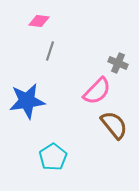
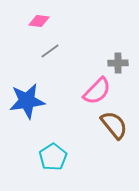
gray line: rotated 36 degrees clockwise
gray cross: rotated 24 degrees counterclockwise
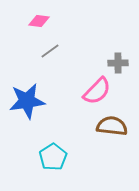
brown semicircle: moved 2 px left, 1 px down; rotated 44 degrees counterclockwise
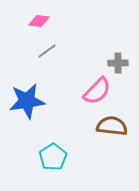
gray line: moved 3 px left
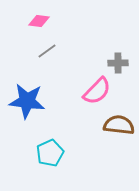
blue star: rotated 15 degrees clockwise
brown semicircle: moved 7 px right, 1 px up
cyan pentagon: moved 3 px left, 4 px up; rotated 8 degrees clockwise
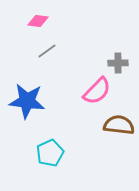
pink diamond: moved 1 px left
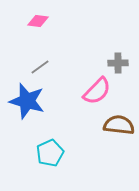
gray line: moved 7 px left, 16 px down
blue star: rotated 9 degrees clockwise
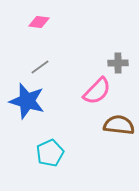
pink diamond: moved 1 px right, 1 px down
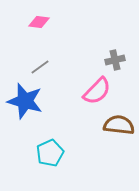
gray cross: moved 3 px left, 3 px up; rotated 12 degrees counterclockwise
blue star: moved 2 px left
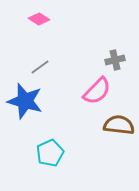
pink diamond: moved 3 px up; rotated 25 degrees clockwise
